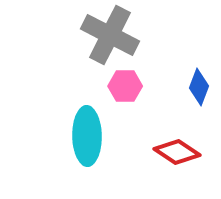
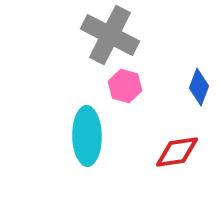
pink hexagon: rotated 16 degrees clockwise
red diamond: rotated 42 degrees counterclockwise
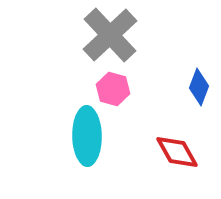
gray cross: rotated 20 degrees clockwise
pink hexagon: moved 12 px left, 3 px down
red diamond: rotated 69 degrees clockwise
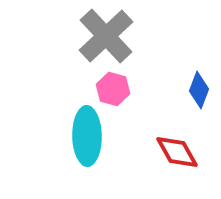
gray cross: moved 4 px left, 1 px down
blue diamond: moved 3 px down
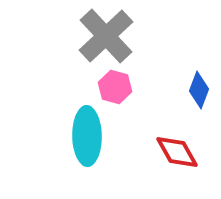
pink hexagon: moved 2 px right, 2 px up
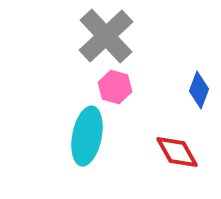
cyan ellipse: rotated 12 degrees clockwise
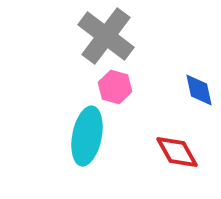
gray cross: rotated 10 degrees counterclockwise
blue diamond: rotated 33 degrees counterclockwise
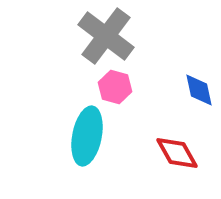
red diamond: moved 1 px down
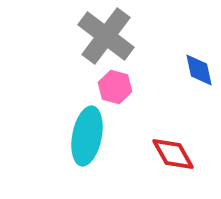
blue diamond: moved 20 px up
red diamond: moved 4 px left, 1 px down
